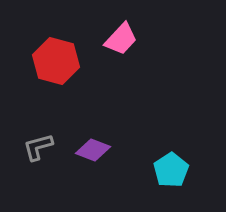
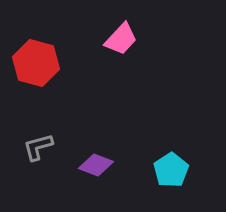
red hexagon: moved 20 px left, 2 px down
purple diamond: moved 3 px right, 15 px down
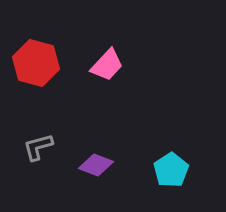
pink trapezoid: moved 14 px left, 26 px down
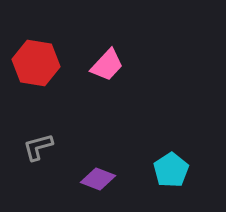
red hexagon: rotated 6 degrees counterclockwise
purple diamond: moved 2 px right, 14 px down
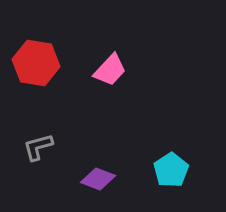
pink trapezoid: moved 3 px right, 5 px down
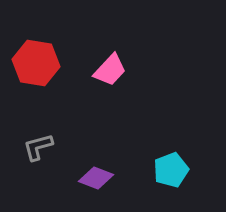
cyan pentagon: rotated 12 degrees clockwise
purple diamond: moved 2 px left, 1 px up
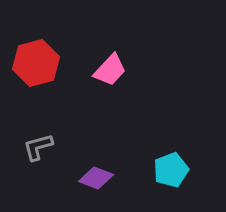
red hexagon: rotated 24 degrees counterclockwise
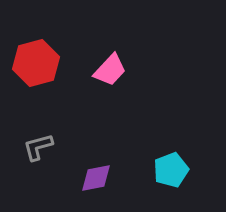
purple diamond: rotated 32 degrees counterclockwise
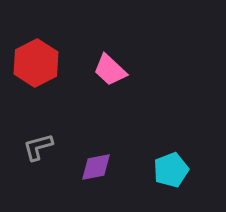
red hexagon: rotated 12 degrees counterclockwise
pink trapezoid: rotated 90 degrees clockwise
purple diamond: moved 11 px up
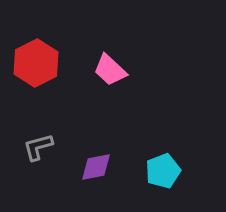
cyan pentagon: moved 8 px left, 1 px down
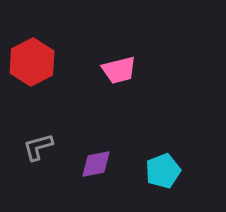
red hexagon: moved 4 px left, 1 px up
pink trapezoid: moved 9 px right; rotated 57 degrees counterclockwise
purple diamond: moved 3 px up
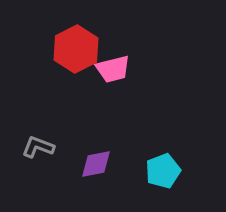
red hexagon: moved 44 px right, 13 px up
pink trapezoid: moved 6 px left, 1 px up
gray L-shape: rotated 36 degrees clockwise
